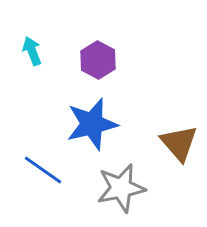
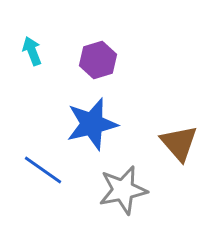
purple hexagon: rotated 15 degrees clockwise
gray star: moved 2 px right, 2 px down
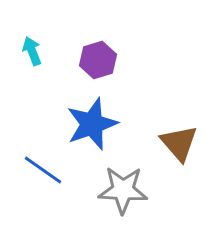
blue star: rotated 6 degrees counterclockwise
gray star: rotated 15 degrees clockwise
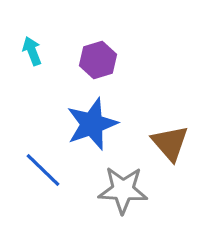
brown triangle: moved 9 px left
blue line: rotated 9 degrees clockwise
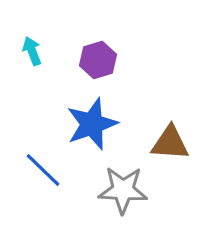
brown triangle: rotated 45 degrees counterclockwise
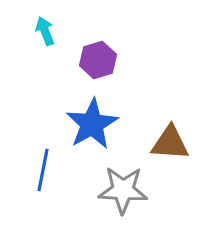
cyan arrow: moved 13 px right, 20 px up
blue star: rotated 10 degrees counterclockwise
blue line: rotated 57 degrees clockwise
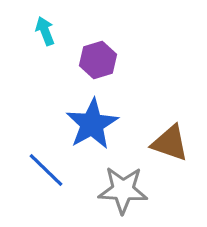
brown triangle: rotated 15 degrees clockwise
blue line: moved 3 px right; rotated 57 degrees counterclockwise
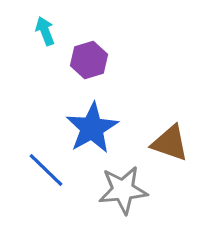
purple hexagon: moved 9 px left
blue star: moved 4 px down
gray star: rotated 9 degrees counterclockwise
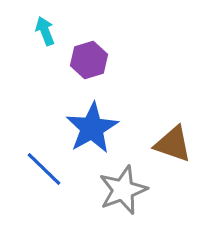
brown triangle: moved 3 px right, 1 px down
blue line: moved 2 px left, 1 px up
gray star: rotated 15 degrees counterclockwise
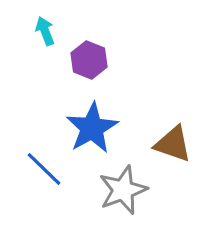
purple hexagon: rotated 21 degrees counterclockwise
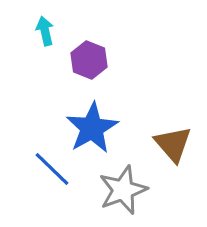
cyan arrow: rotated 8 degrees clockwise
brown triangle: rotated 30 degrees clockwise
blue line: moved 8 px right
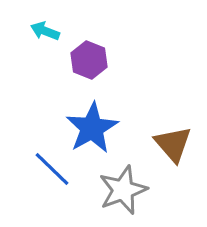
cyan arrow: rotated 56 degrees counterclockwise
